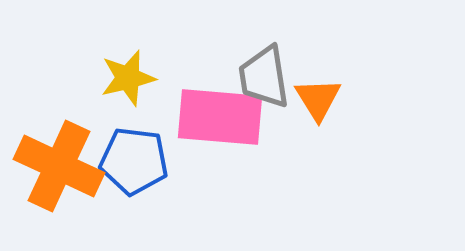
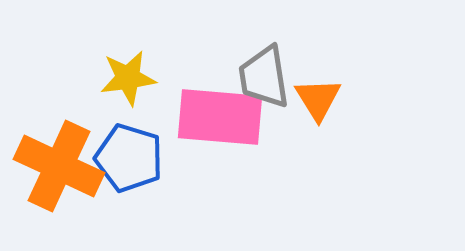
yellow star: rotated 6 degrees clockwise
blue pentagon: moved 5 px left, 3 px up; rotated 10 degrees clockwise
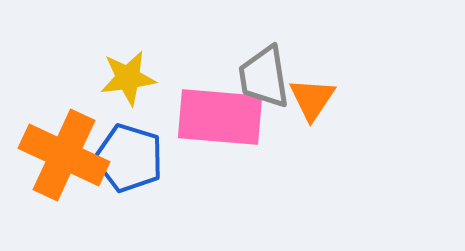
orange triangle: moved 6 px left; rotated 6 degrees clockwise
orange cross: moved 5 px right, 11 px up
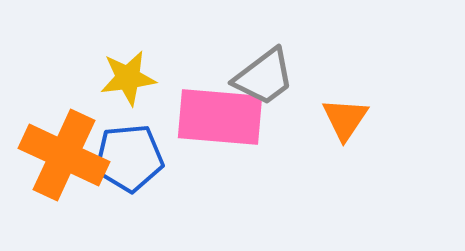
gray trapezoid: rotated 118 degrees counterclockwise
orange triangle: moved 33 px right, 20 px down
blue pentagon: rotated 22 degrees counterclockwise
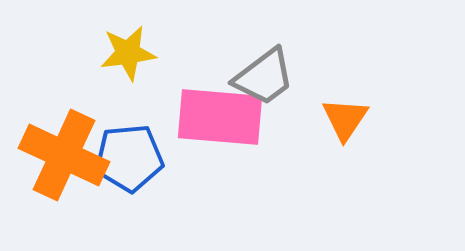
yellow star: moved 25 px up
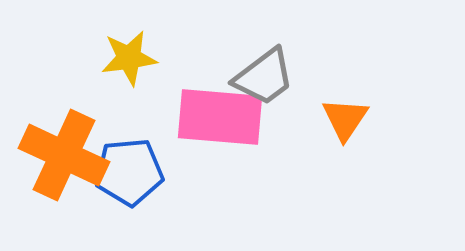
yellow star: moved 1 px right, 5 px down
blue pentagon: moved 14 px down
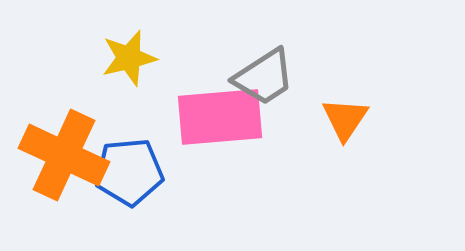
yellow star: rotated 6 degrees counterclockwise
gray trapezoid: rotated 4 degrees clockwise
pink rectangle: rotated 10 degrees counterclockwise
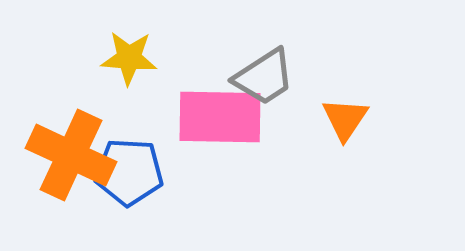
yellow star: rotated 18 degrees clockwise
pink rectangle: rotated 6 degrees clockwise
orange cross: moved 7 px right
blue pentagon: rotated 8 degrees clockwise
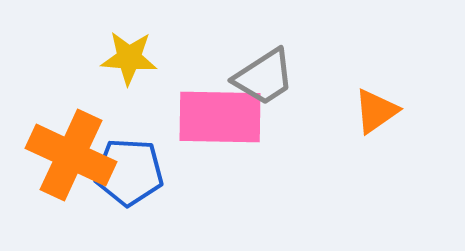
orange triangle: moved 31 px right, 8 px up; rotated 21 degrees clockwise
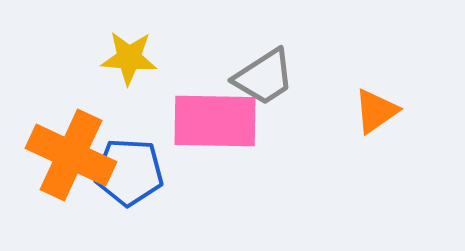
pink rectangle: moved 5 px left, 4 px down
